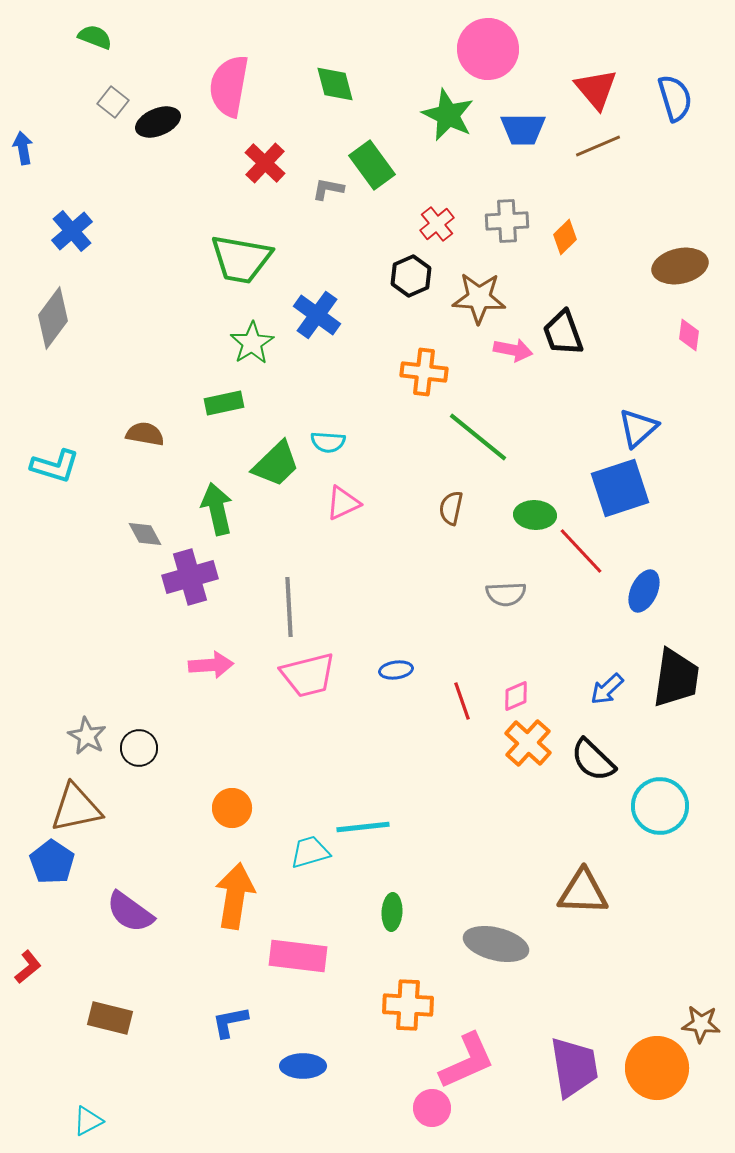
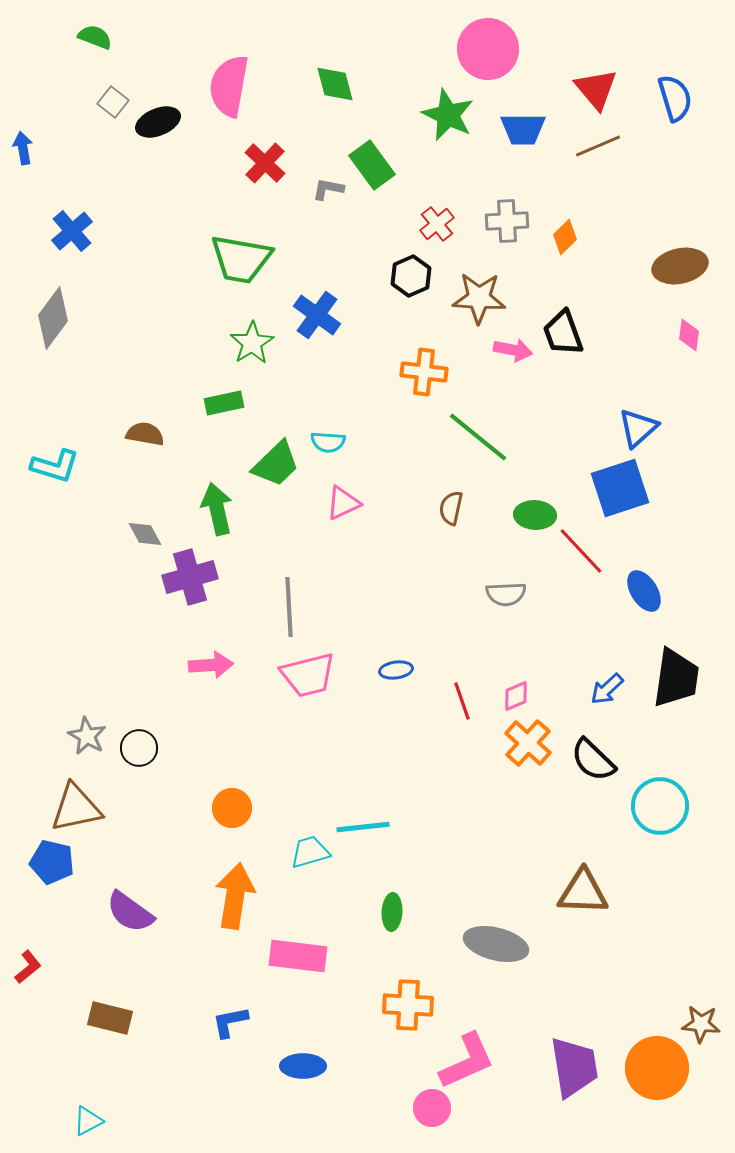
blue ellipse at (644, 591): rotated 57 degrees counterclockwise
blue pentagon at (52, 862): rotated 21 degrees counterclockwise
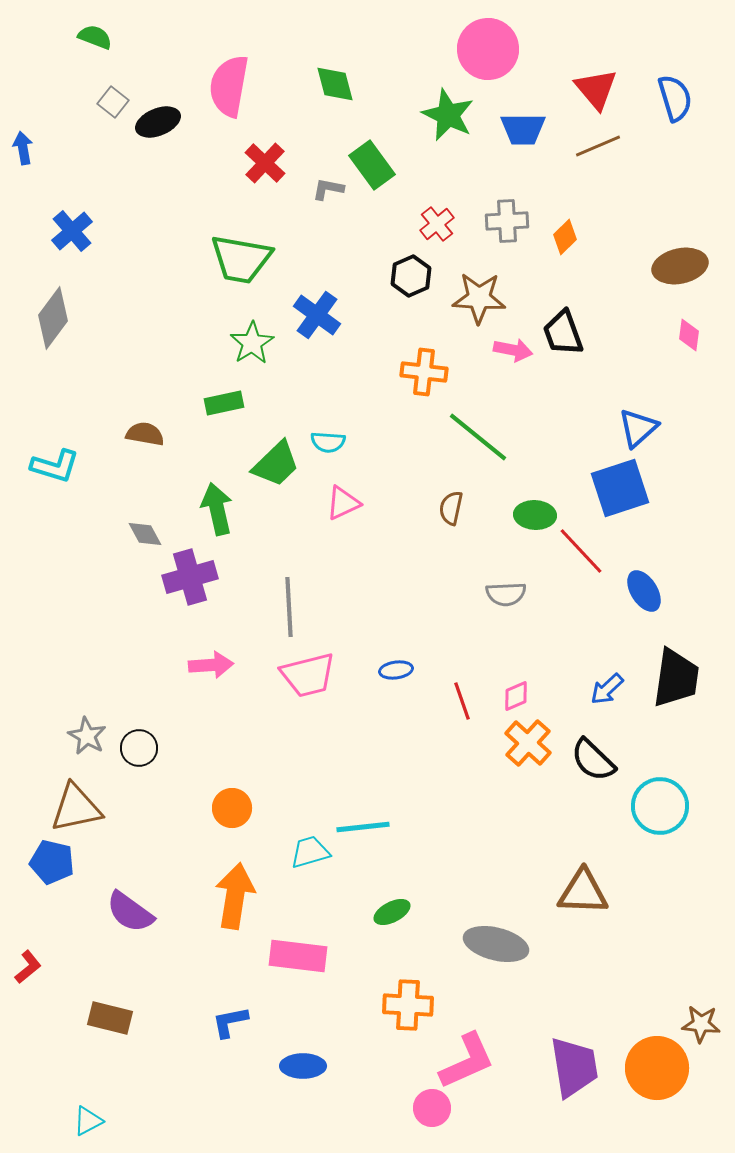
green ellipse at (392, 912): rotated 60 degrees clockwise
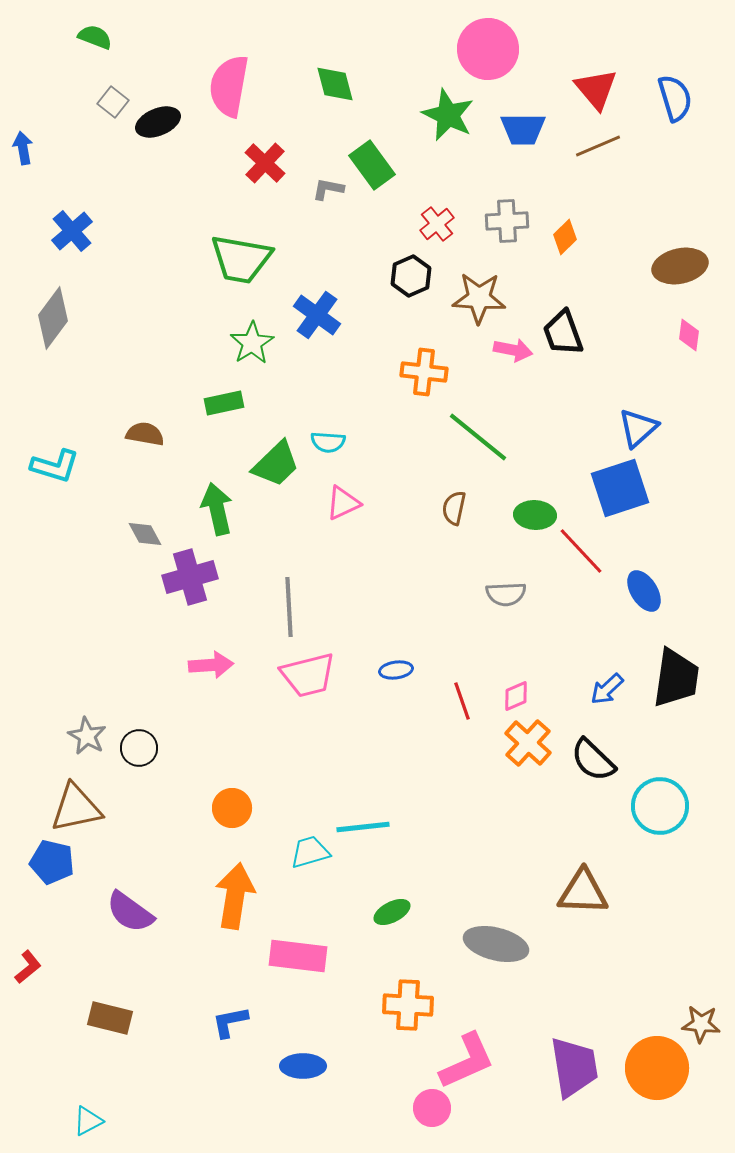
brown semicircle at (451, 508): moved 3 px right
